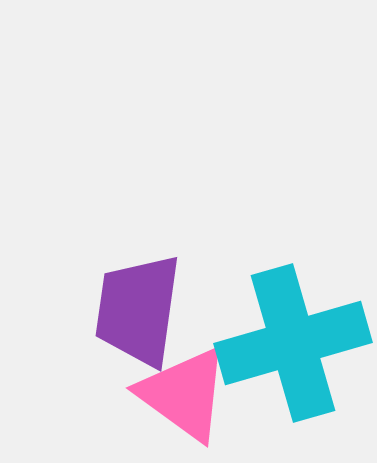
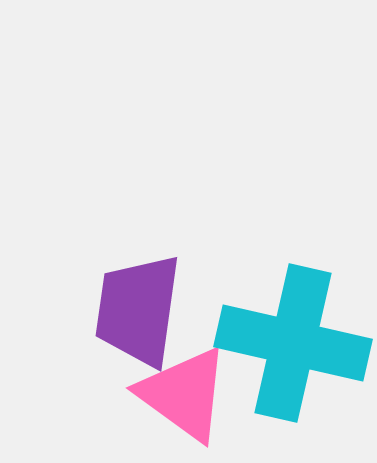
cyan cross: rotated 29 degrees clockwise
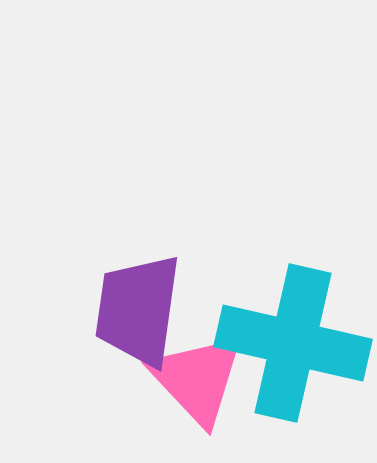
pink triangle: moved 13 px right, 15 px up; rotated 11 degrees clockwise
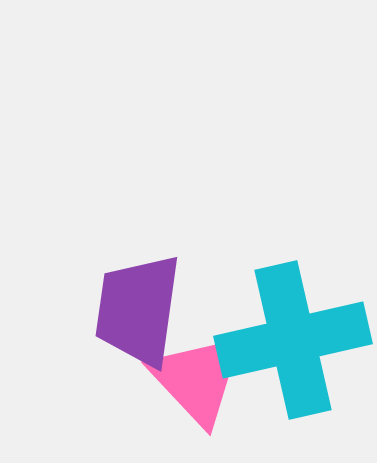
cyan cross: moved 3 px up; rotated 26 degrees counterclockwise
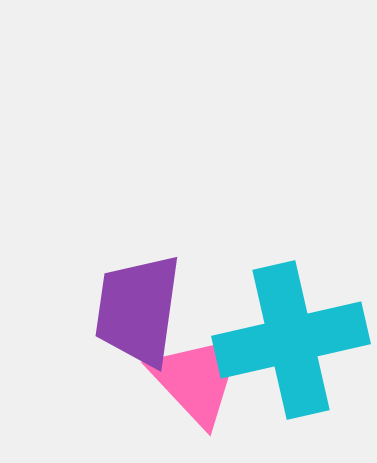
cyan cross: moved 2 px left
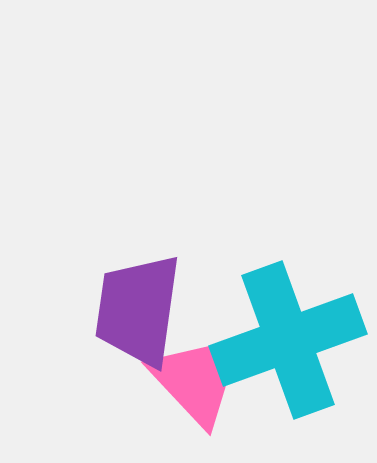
cyan cross: moved 3 px left; rotated 7 degrees counterclockwise
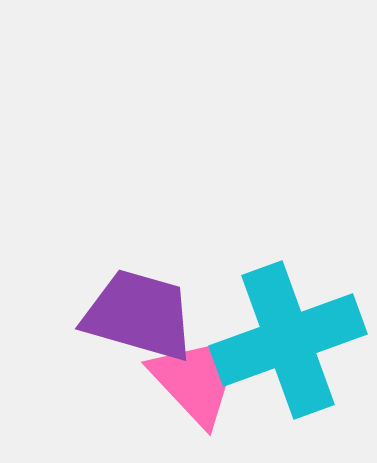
purple trapezoid: moved 1 px right, 5 px down; rotated 98 degrees clockwise
